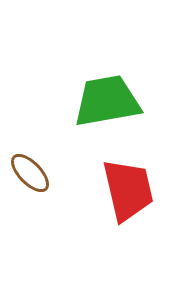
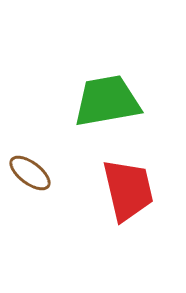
brown ellipse: rotated 9 degrees counterclockwise
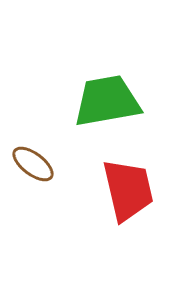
brown ellipse: moved 3 px right, 9 px up
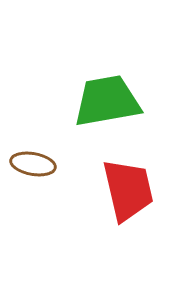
brown ellipse: rotated 27 degrees counterclockwise
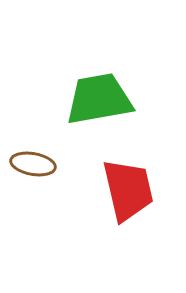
green trapezoid: moved 8 px left, 2 px up
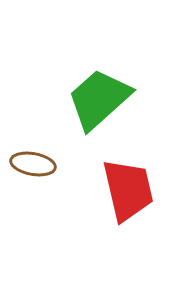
green trapezoid: rotated 32 degrees counterclockwise
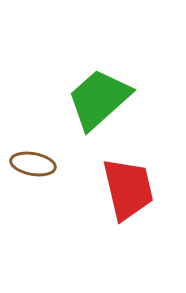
red trapezoid: moved 1 px up
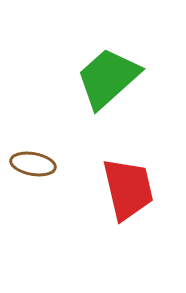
green trapezoid: moved 9 px right, 21 px up
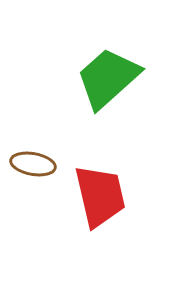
red trapezoid: moved 28 px left, 7 px down
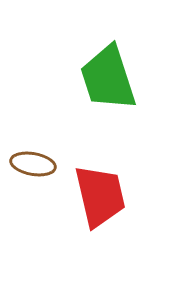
green trapezoid: rotated 66 degrees counterclockwise
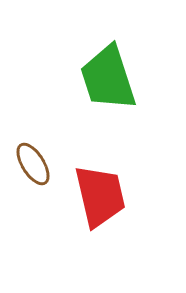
brown ellipse: rotated 48 degrees clockwise
